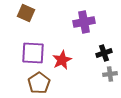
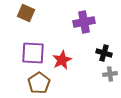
black cross: rotated 35 degrees clockwise
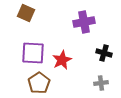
gray cross: moved 9 px left, 9 px down
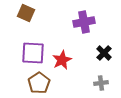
black cross: rotated 28 degrees clockwise
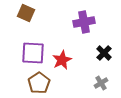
gray cross: rotated 24 degrees counterclockwise
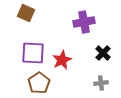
black cross: moved 1 px left
gray cross: rotated 24 degrees clockwise
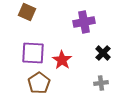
brown square: moved 1 px right, 1 px up
red star: rotated 12 degrees counterclockwise
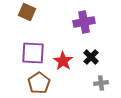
black cross: moved 12 px left, 4 px down
red star: moved 1 px right, 1 px down
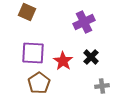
purple cross: rotated 15 degrees counterclockwise
gray cross: moved 1 px right, 3 px down
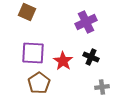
purple cross: moved 2 px right
black cross: rotated 21 degrees counterclockwise
gray cross: moved 1 px down
